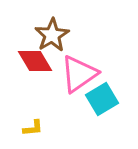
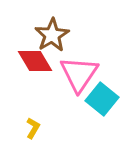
pink triangle: rotated 21 degrees counterclockwise
cyan square: rotated 20 degrees counterclockwise
yellow L-shape: rotated 55 degrees counterclockwise
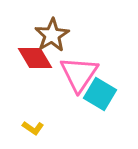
red diamond: moved 3 px up
cyan square: moved 2 px left, 5 px up; rotated 8 degrees counterclockwise
yellow L-shape: rotated 95 degrees clockwise
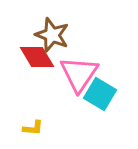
brown star: rotated 20 degrees counterclockwise
red diamond: moved 2 px right, 1 px up
yellow L-shape: rotated 30 degrees counterclockwise
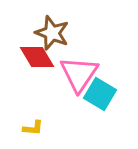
brown star: moved 2 px up
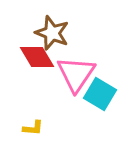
pink triangle: moved 3 px left
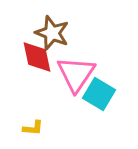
red diamond: rotated 18 degrees clockwise
cyan square: moved 1 px left
